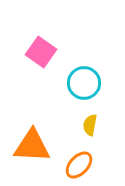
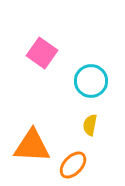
pink square: moved 1 px right, 1 px down
cyan circle: moved 7 px right, 2 px up
orange ellipse: moved 6 px left
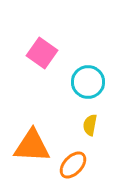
cyan circle: moved 3 px left, 1 px down
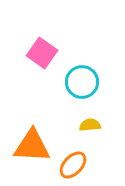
cyan circle: moved 6 px left
yellow semicircle: rotated 75 degrees clockwise
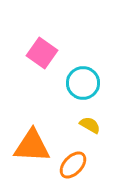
cyan circle: moved 1 px right, 1 px down
yellow semicircle: rotated 35 degrees clockwise
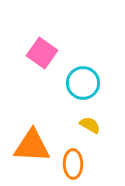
orange ellipse: moved 1 px up; rotated 44 degrees counterclockwise
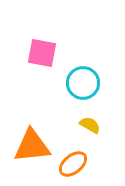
pink square: rotated 24 degrees counterclockwise
orange triangle: rotated 9 degrees counterclockwise
orange ellipse: rotated 52 degrees clockwise
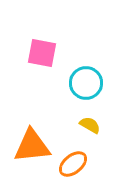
cyan circle: moved 3 px right
